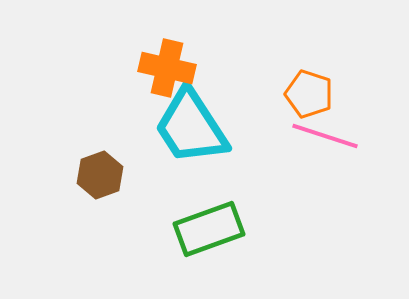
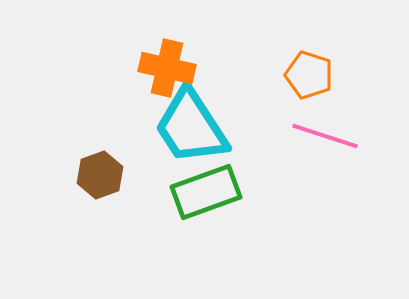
orange pentagon: moved 19 px up
green rectangle: moved 3 px left, 37 px up
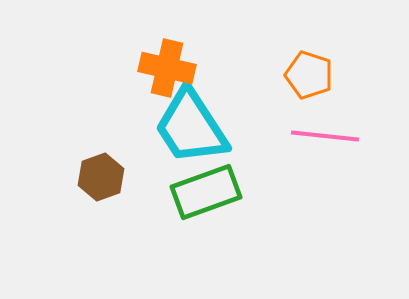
pink line: rotated 12 degrees counterclockwise
brown hexagon: moved 1 px right, 2 px down
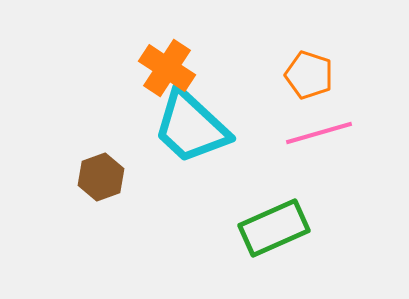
orange cross: rotated 20 degrees clockwise
cyan trapezoid: rotated 14 degrees counterclockwise
pink line: moved 6 px left, 3 px up; rotated 22 degrees counterclockwise
green rectangle: moved 68 px right, 36 px down; rotated 4 degrees counterclockwise
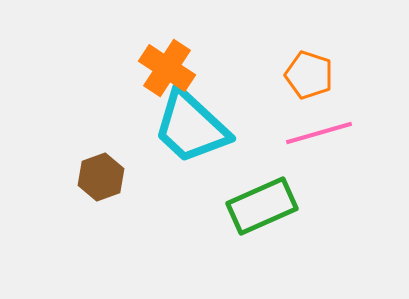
green rectangle: moved 12 px left, 22 px up
